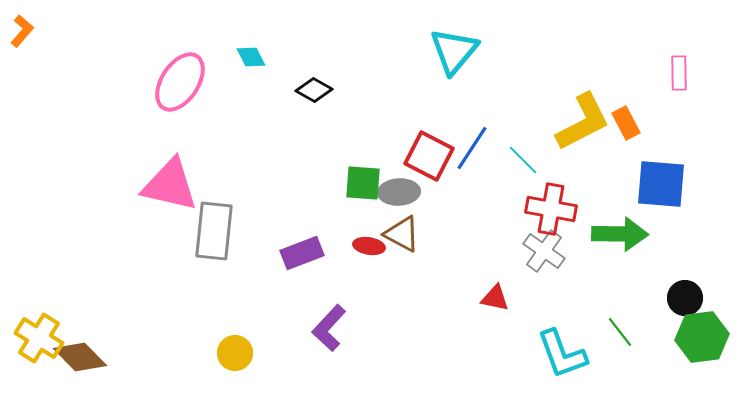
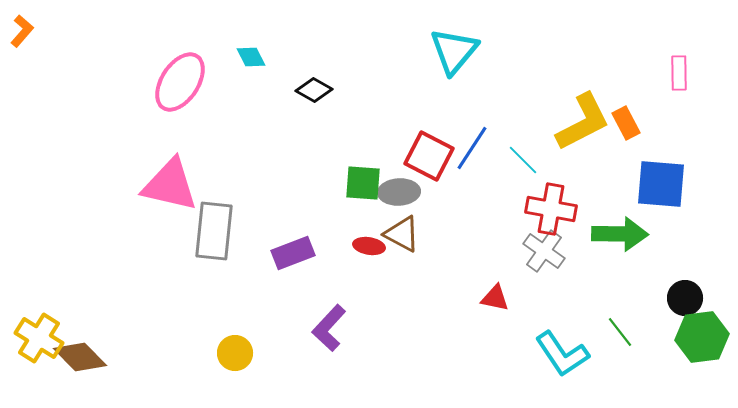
purple rectangle: moved 9 px left
cyan L-shape: rotated 14 degrees counterclockwise
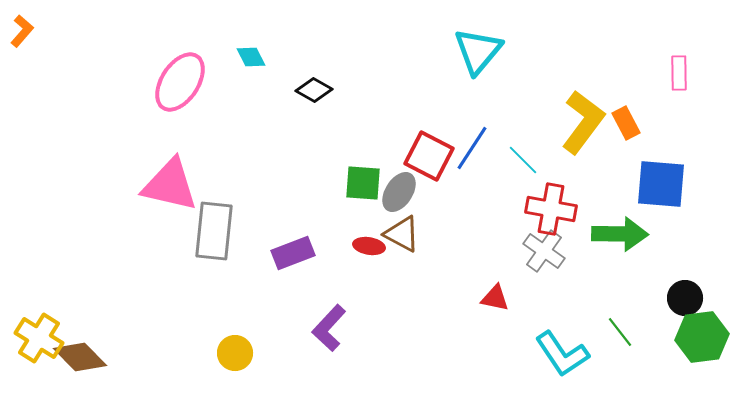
cyan triangle: moved 24 px right
yellow L-shape: rotated 26 degrees counterclockwise
gray ellipse: rotated 54 degrees counterclockwise
